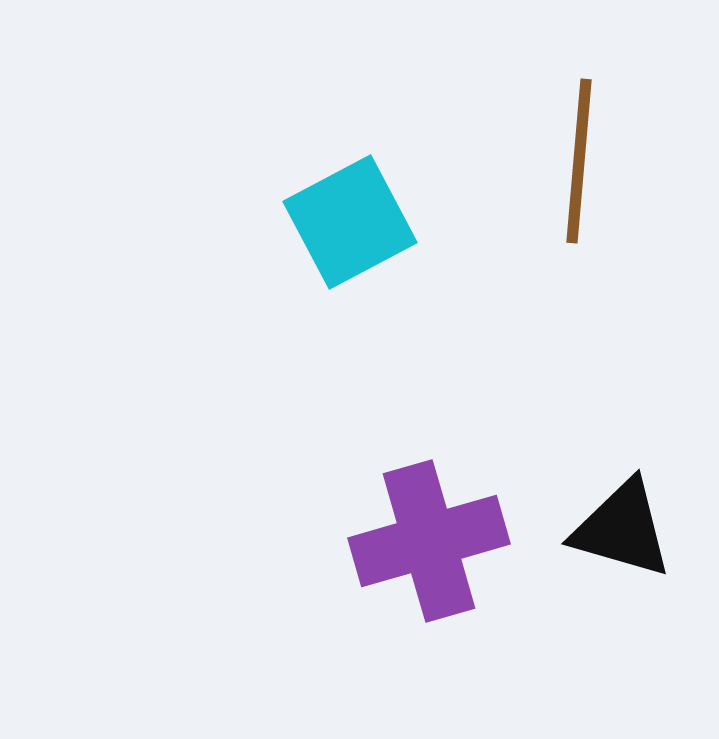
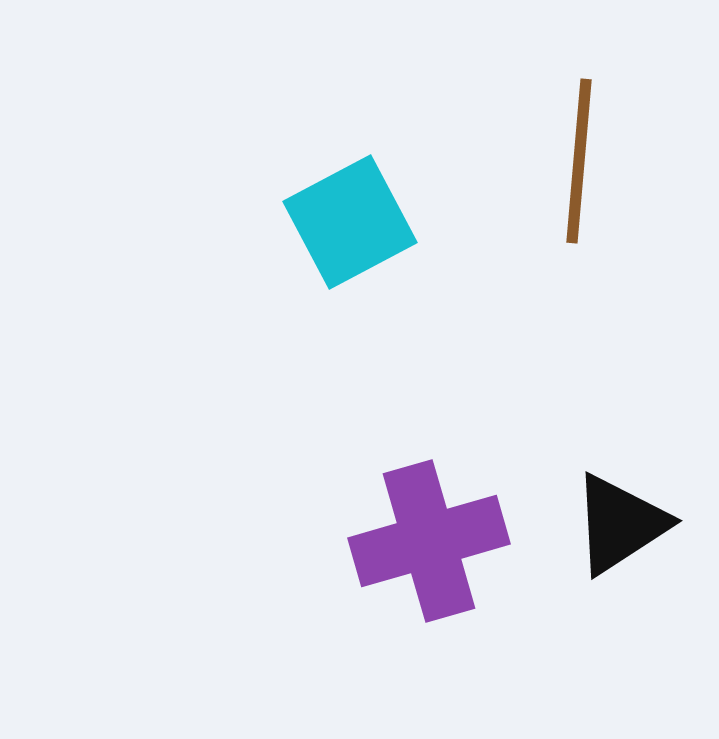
black triangle: moved 2 px left, 5 px up; rotated 49 degrees counterclockwise
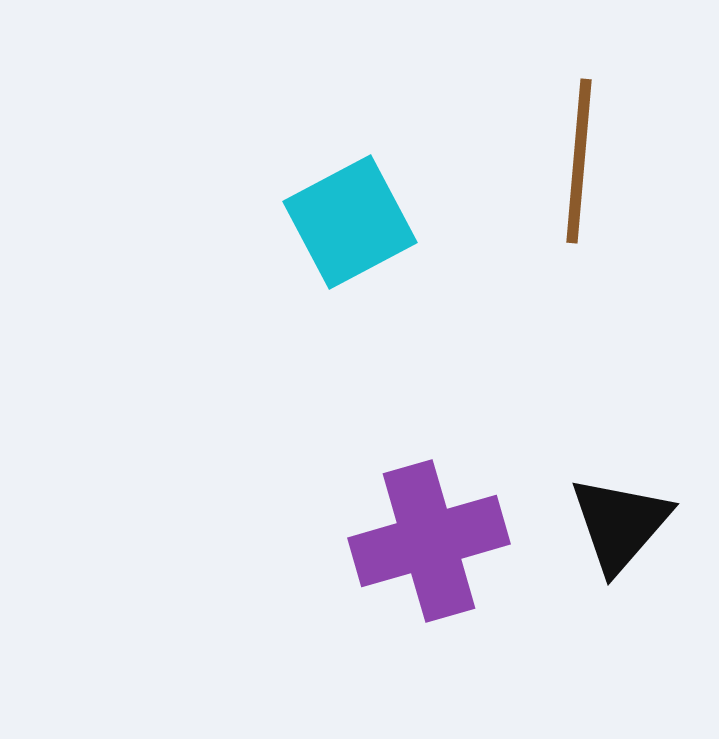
black triangle: rotated 16 degrees counterclockwise
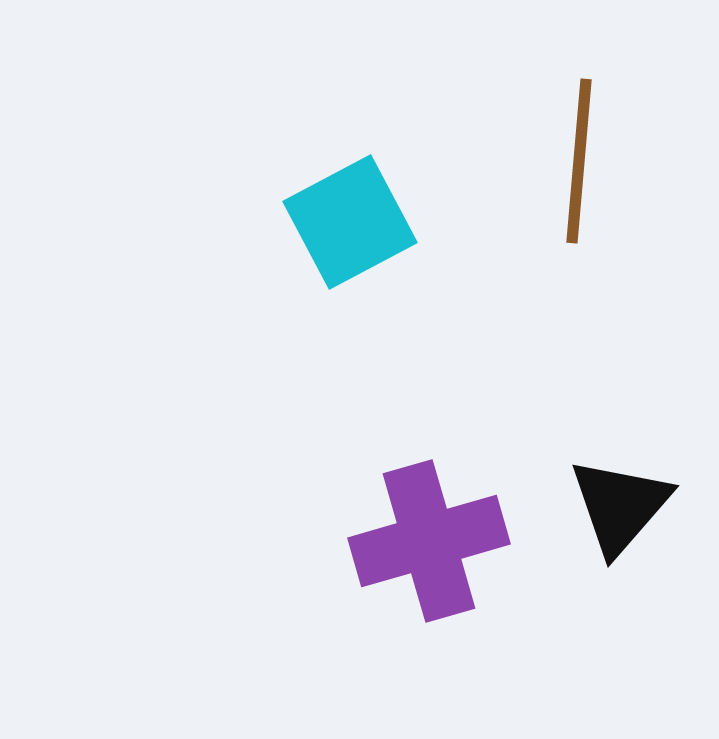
black triangle: moved 18 px up
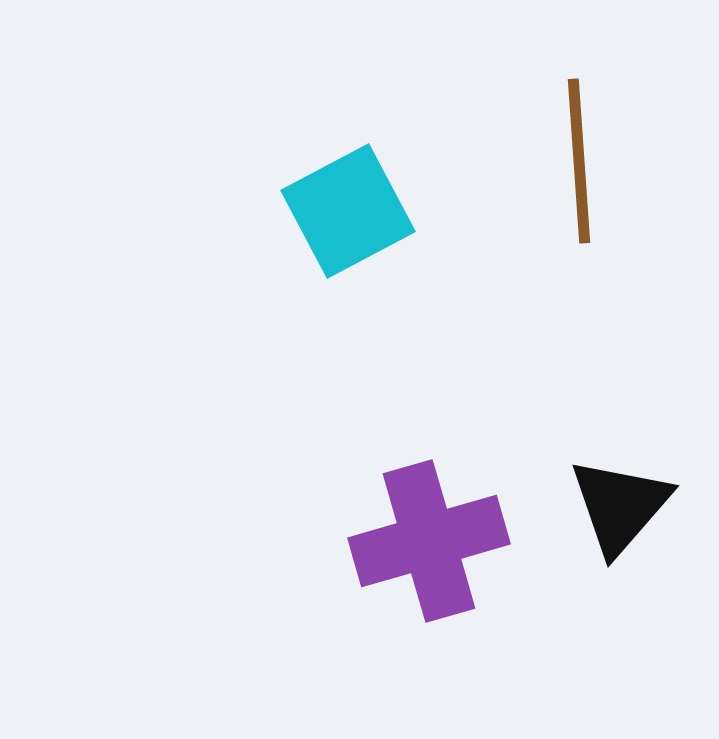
brown line: rotated 9 degrees counterclockwise
cyan square: moved 2 px left, 11 px up
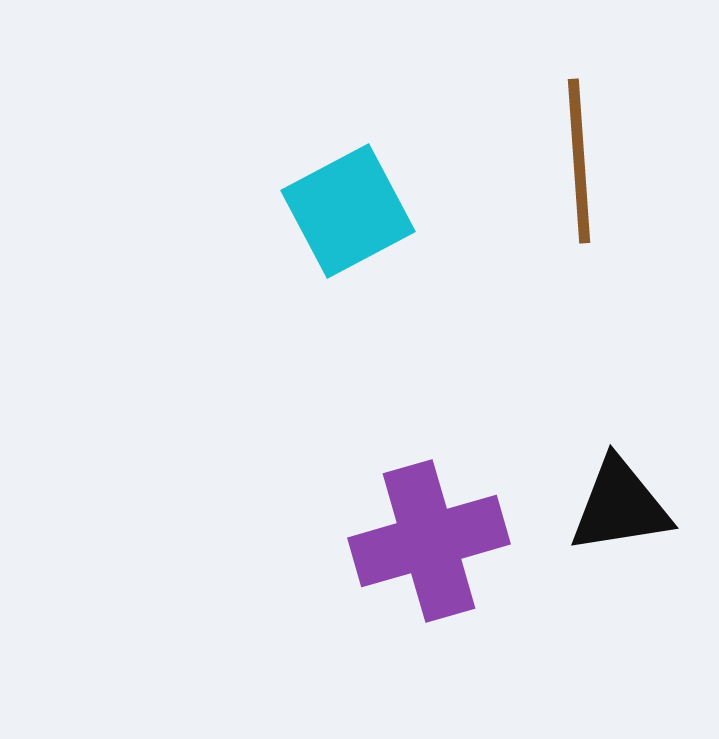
black triangle: rotated 40 degrees clockwise
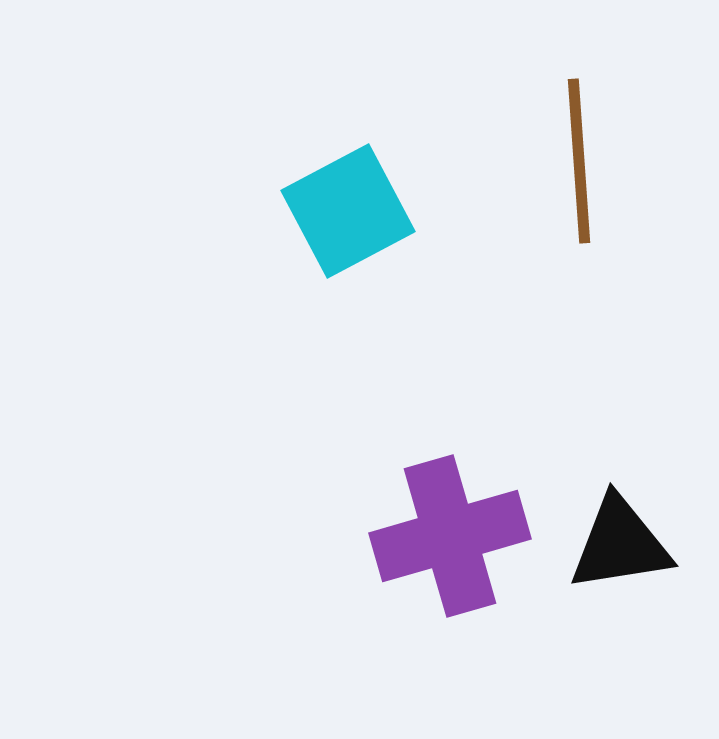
black triangle: moved 38 px down
purple cross: moved 21 px right, 5 px up
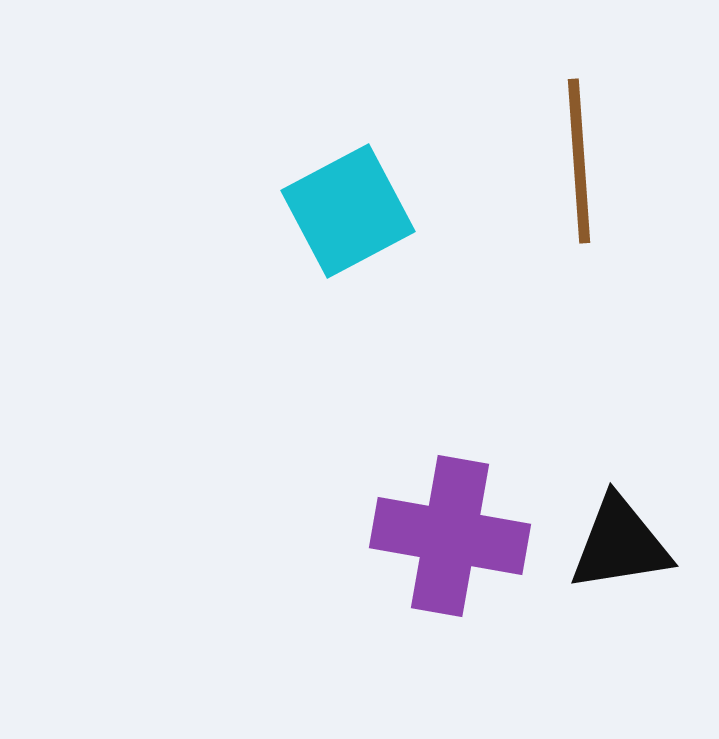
purple cross: rotated 26 degrees clockwise
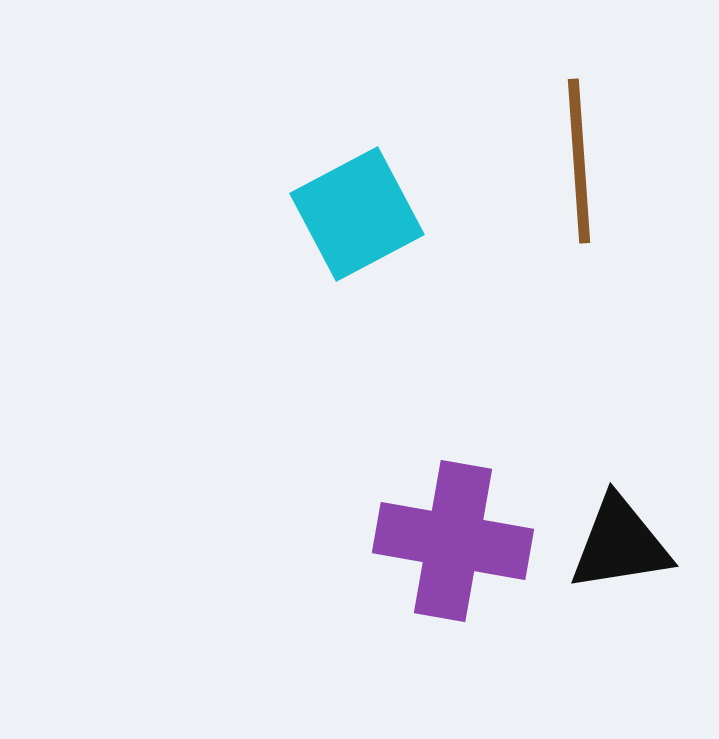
cyan square: moved 9 px right, 3 px down
purple cross: moved 3 px right, 5 px down
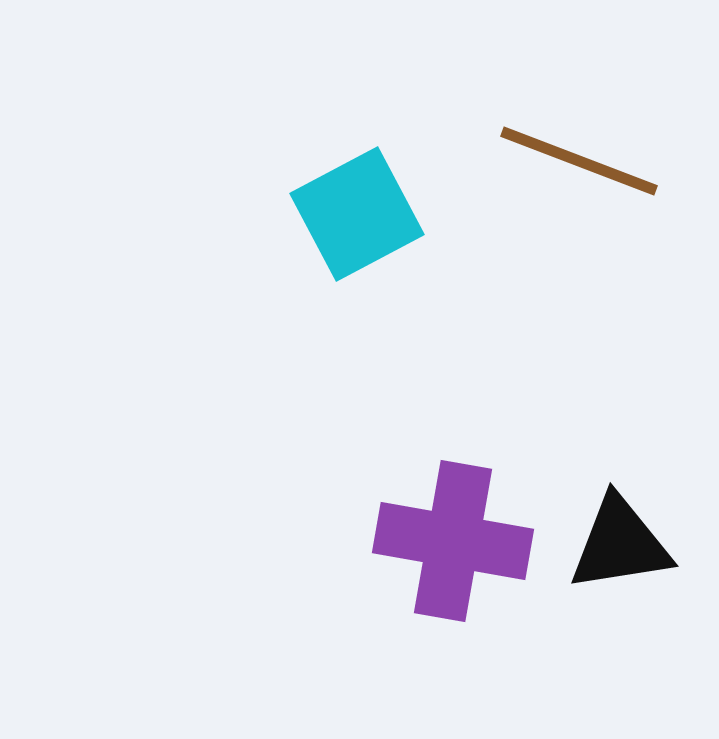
brown line: rotated 65 degrees counterclockwise
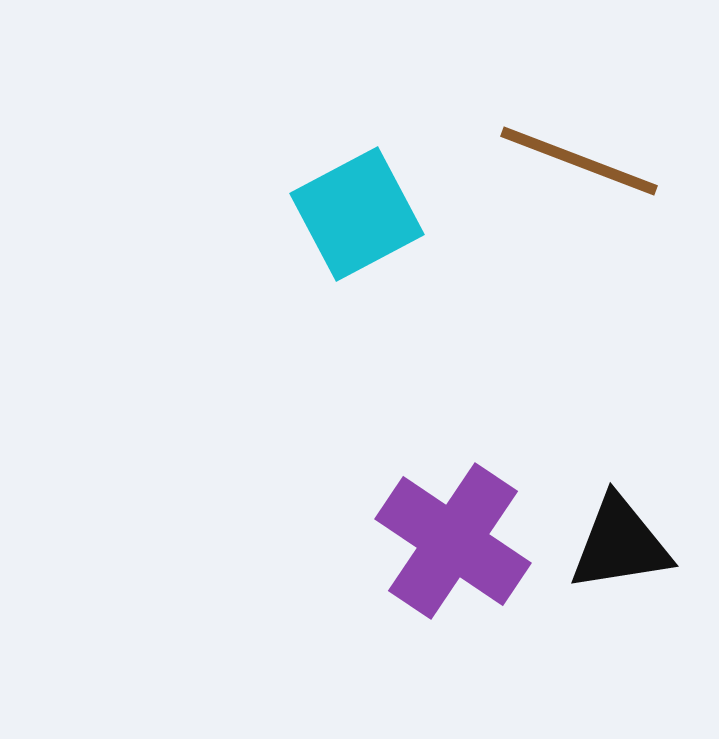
purple cross: rotated 24 degrees clockwise
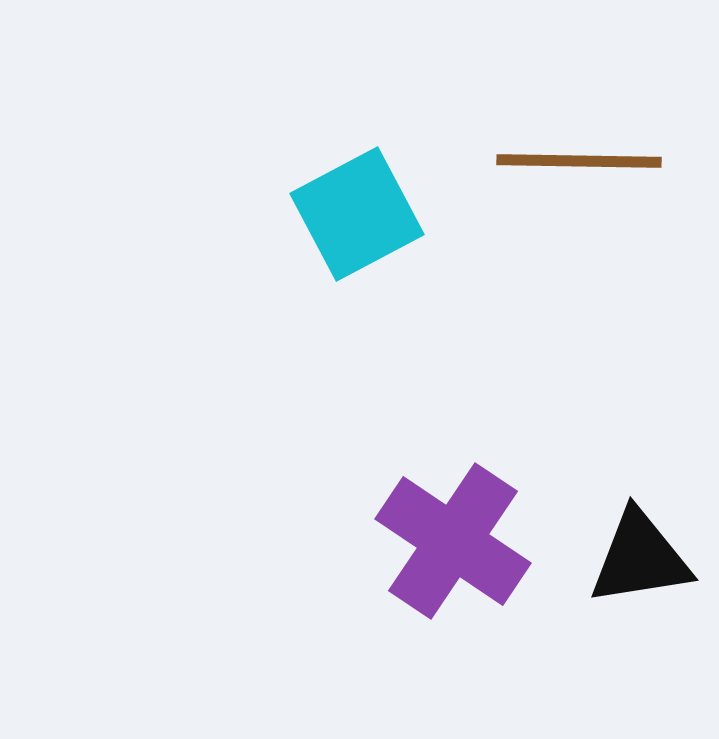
brown line: rotated 20 degrees counterclockwise
black triangle: moved 20 px right, 14 px down
